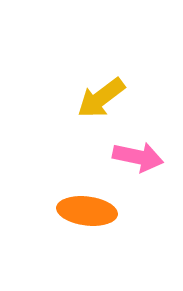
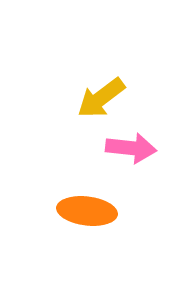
pink arrow: moved 7 px left, 9 px up; rotated 6 degrees counterclockwise
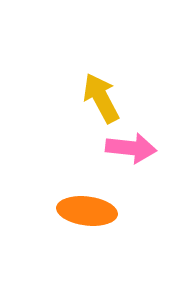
yellow arrow: rotated 99 degrees clockwise
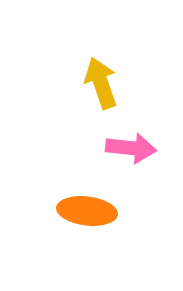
yellow arrow: moved 15 px up; rotated 9 degrees clockwise
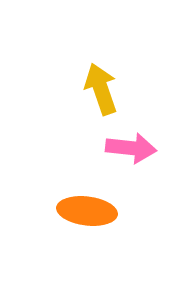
yellow arrow: moved 6 px down
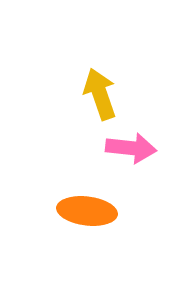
yellow arrow: moved 1 px left, 5 px down
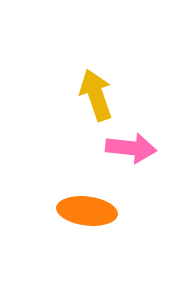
yellow arrow: moved 4 px left, 1 px down
